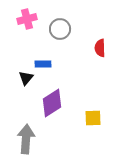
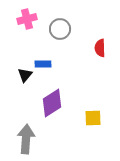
black triangle: moved 1 px left, 3 px up
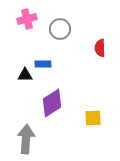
black triangle: rotated 49 degrees clockwise
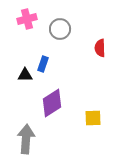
blue rectangle: rotated 70 degrees counterclockwise
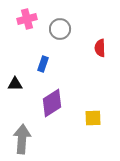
black triangle: moved 10 px left, 9 px down
gray arrow: moved 4 px left
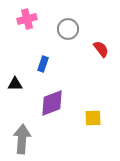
gray circle: moved 8 px right
red semicircle: moved 1 px right, 1 px down; rotated 144 degrees clockwise
purple diamond: rotated 12 degrees clockwise
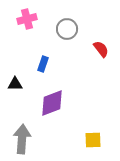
gray circle: moved 1 px left
yellow square: moved 22 px down
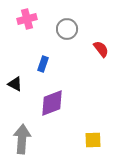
black triangle: rotated 28 degrees clockwise
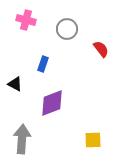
pink cross: moved 1 px left, 1 px down; rotated 30 degrees clockwise
